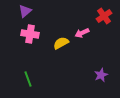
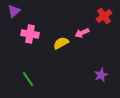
purple triangle: moved 11 px left
green line: rotated 14 degrees counterclockwise
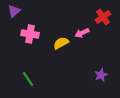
red cross: moved 1 px left, 1 px down
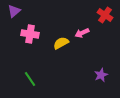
red cross: moved 2 px right, 2 px up; rotated 21 degrees counterclockwise
green line: moved 2 px right
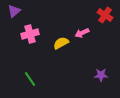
pink cross: rotated 24 degrees counterclockwise
purple star: rotated 24 degrees clockwise
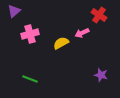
red cross: moved 6 px left
purple star: rotated 16 degrees clockwise
green line: rotated 35 degrees counterclockwise
